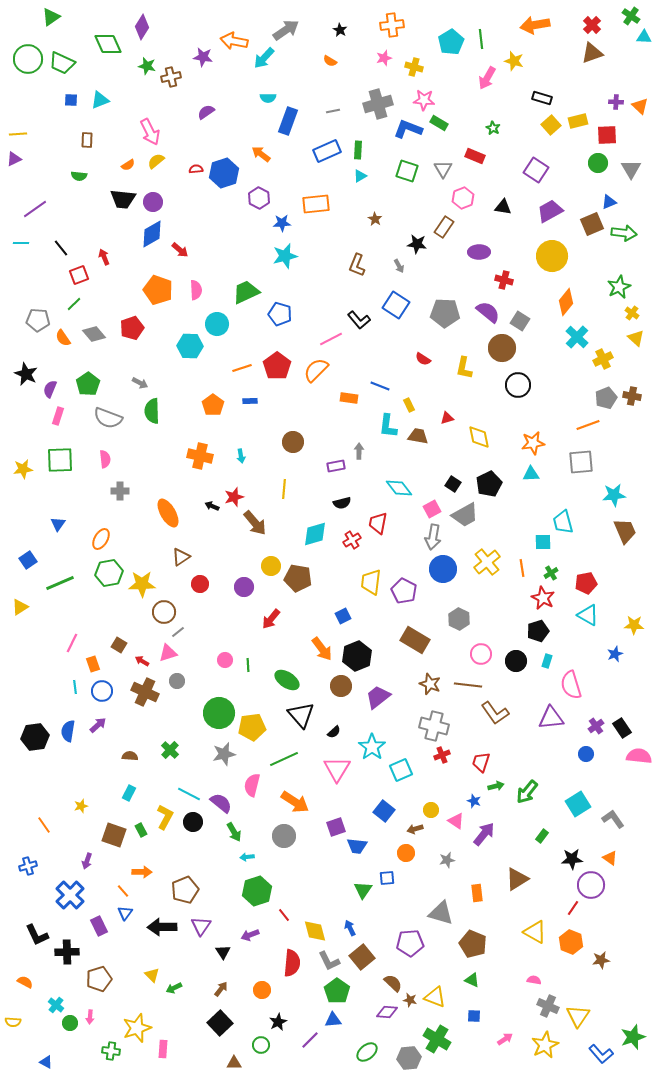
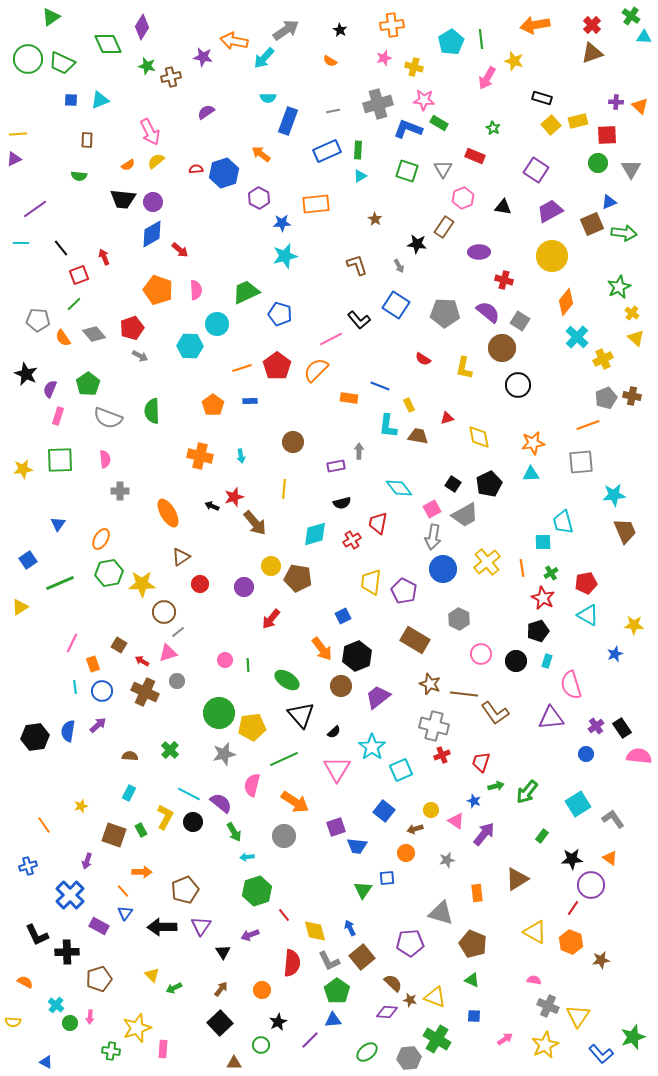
brown L-shape at (357, 265): rotated 140 degrees clockwise
gray arrow at (140, 383): moved 27 px up
brown line at (468, 685): moved 4 px left, 9 px down
purple rectangle at (99, 926): rotated 36 degrees counterclockwise
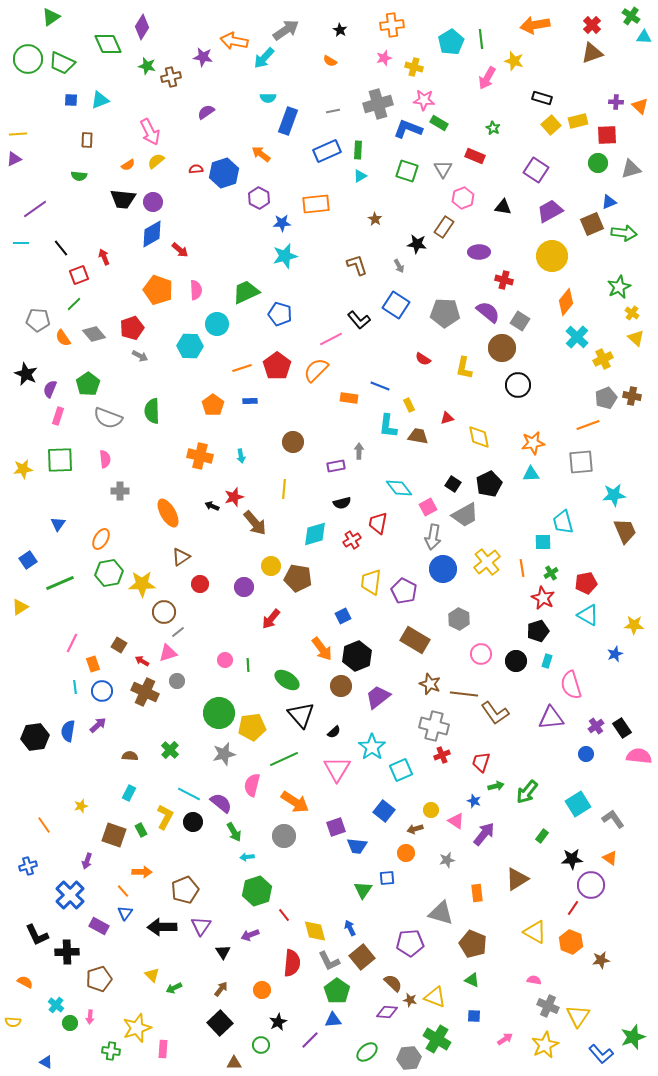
gray triangle at (631, 169): rotated 45 degrees clockwise
pink square at (432, 509): moved 4 px left, 2 px up
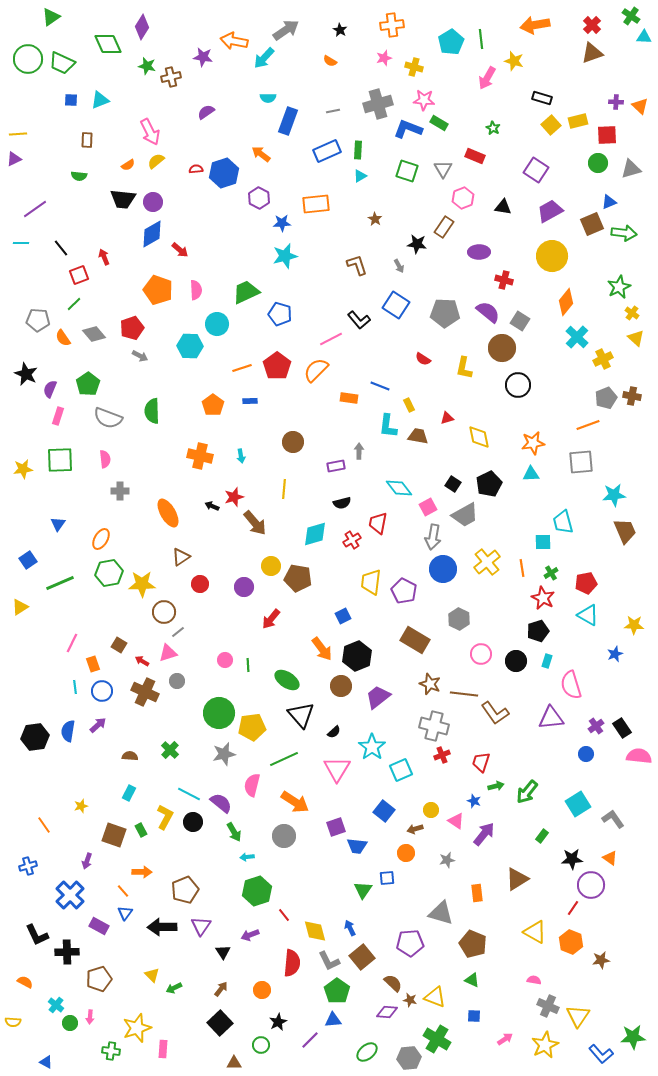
green star at (633, 1037): rotated 15 degrees clockwise
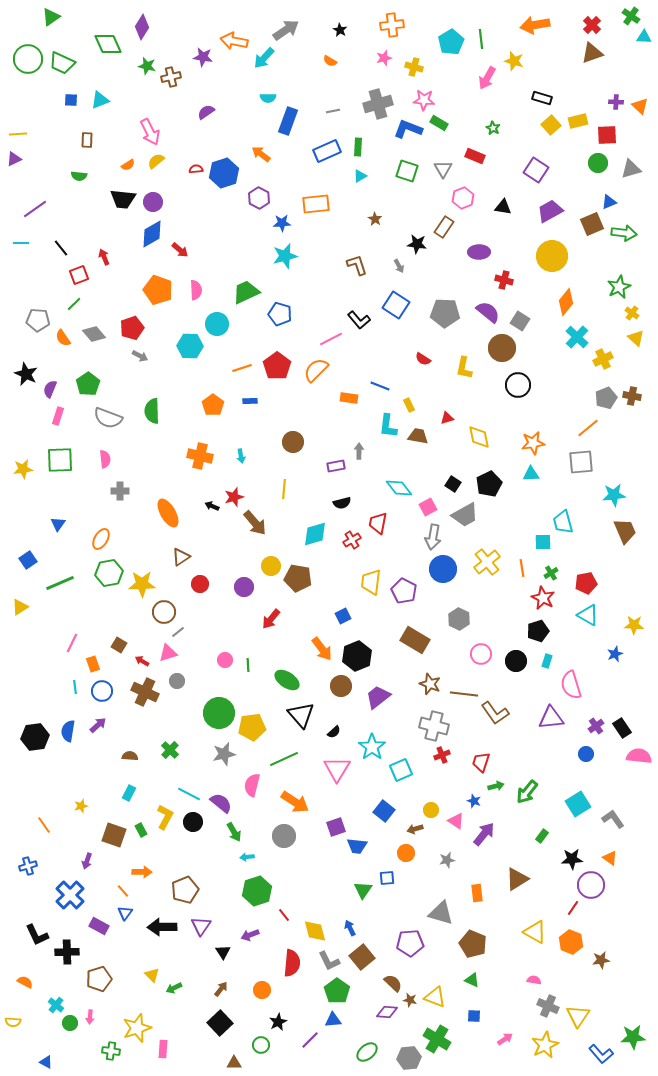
green rectangle at (358, 150): moved 3 px up
orange line at (588, 425): moved 3 px down; rotated 20 degrees counterclockwise
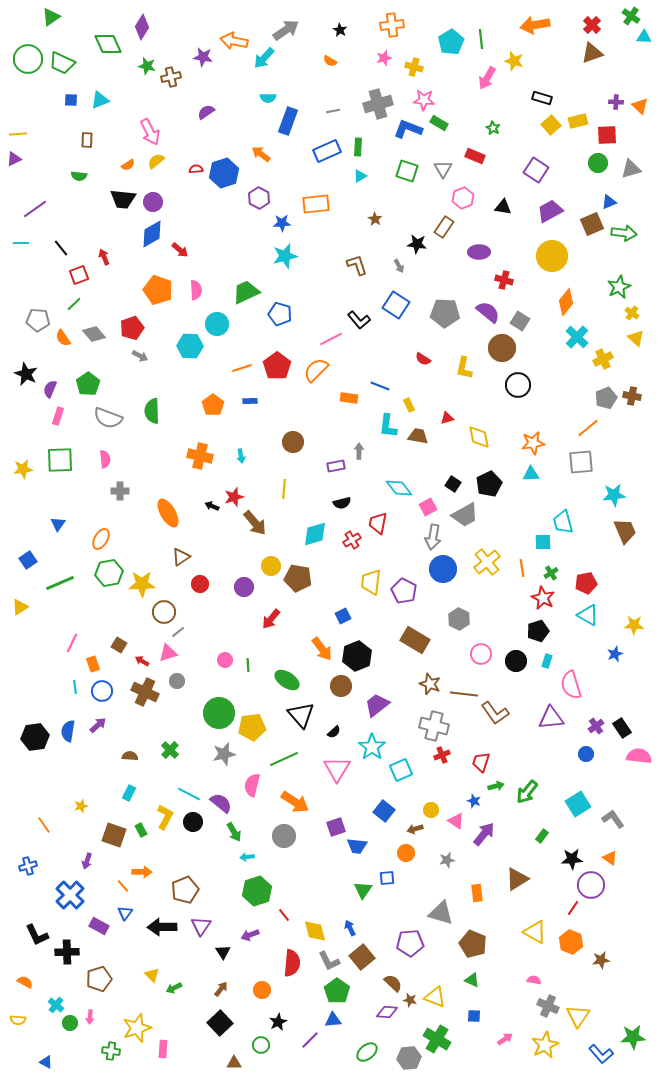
purple trapezoid at (378, 697): moved 1 px left, 8 px down
orange line at (123, 891): moved 5 px up
yellow semicircle at (13, 1022): moved 5 px right, 2 px up
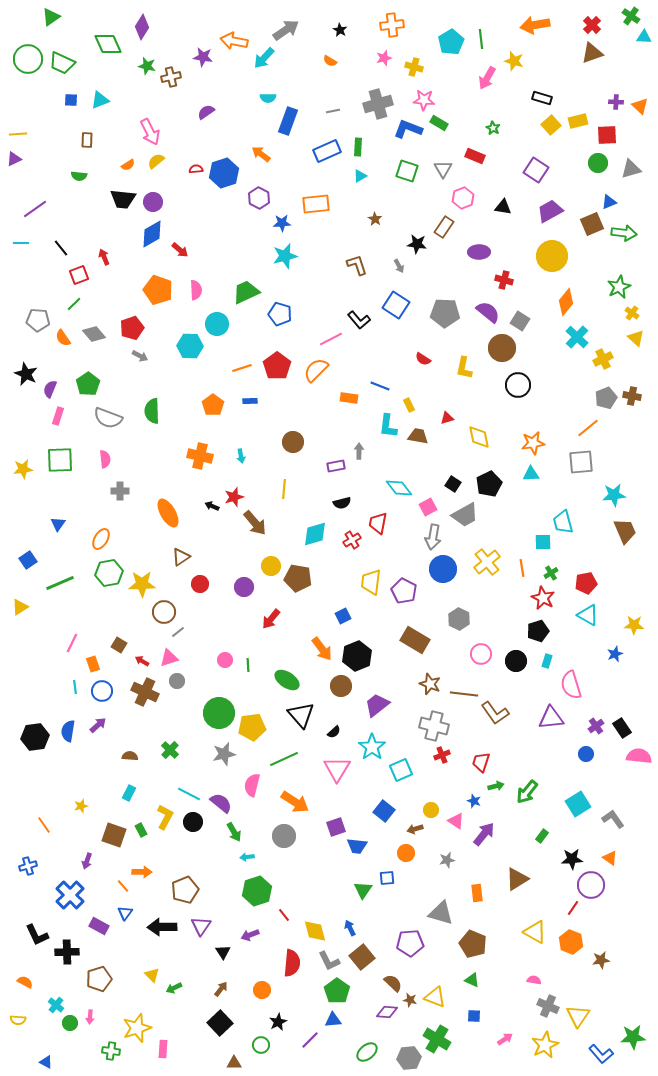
pink triangle at (168, 653): moved 1 px right, 5 px down
